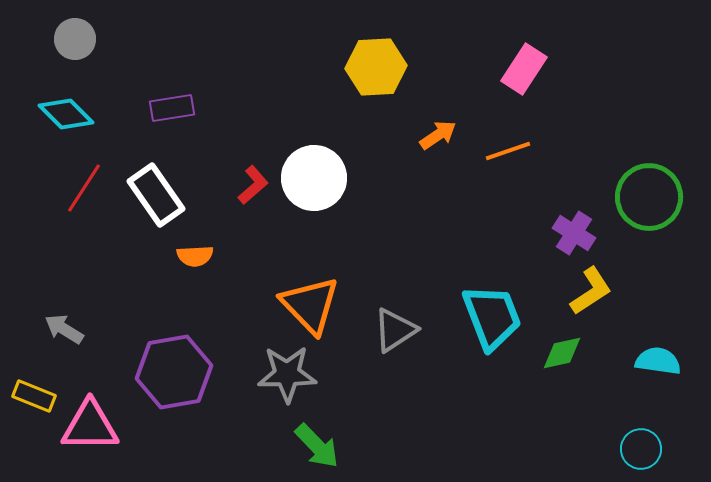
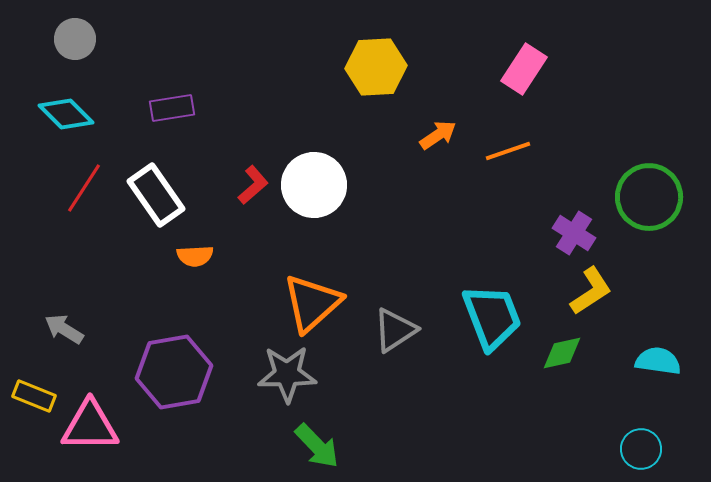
white circle: moved 7 px down
orange triangle: moved 2 px right, 2 px up; rotated 32 degrees clockwise
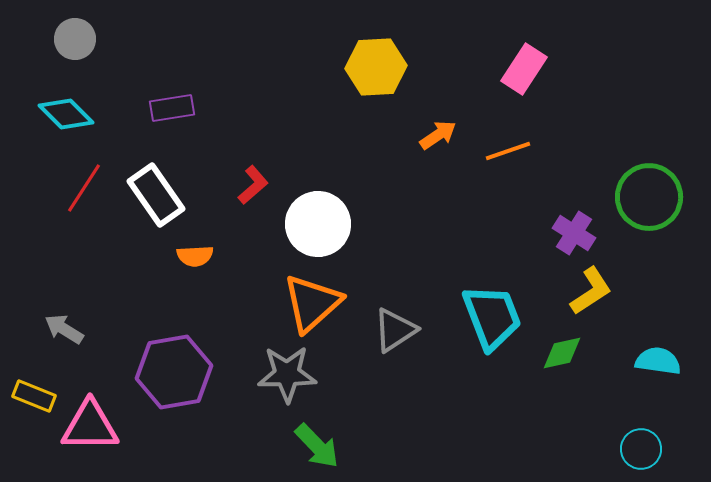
white circle: moved 4 px right, 39 px down
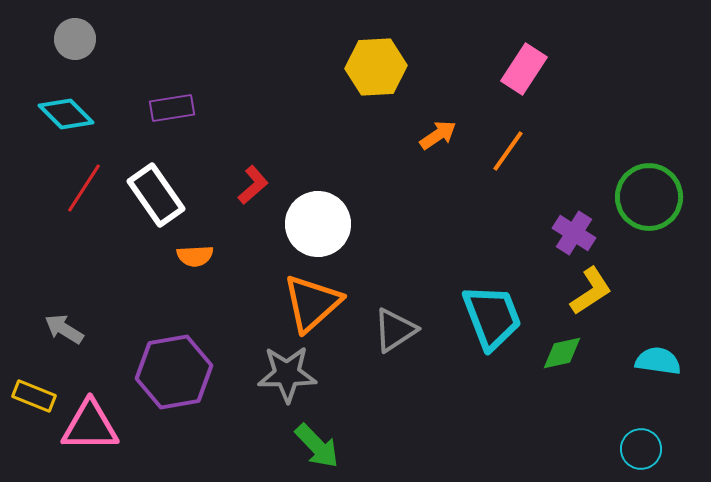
orange line: rotated 36 degrees counterclockwise
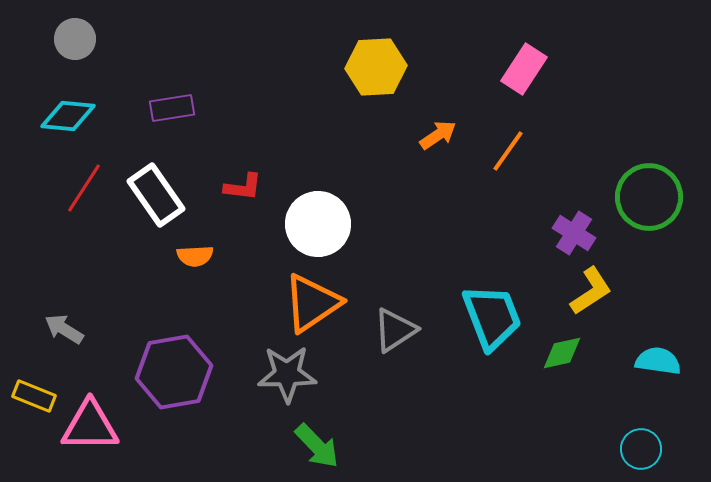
cyan diamond: moved 2 px right, 2 px down; rotated 40 degrees counterclockwise
red L-shape: moved 10 px left, 2 px down; rotated 48 degrees clockwise
orange triangle: rotated 8 degrees clockwise
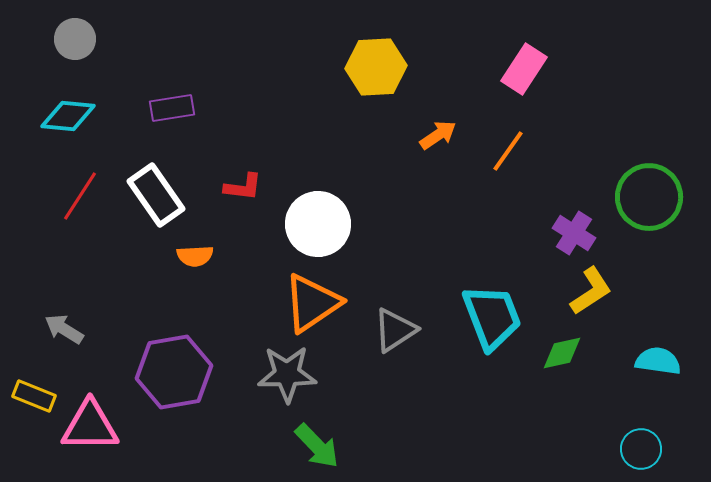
red line: moved 4 px left, 8 px down
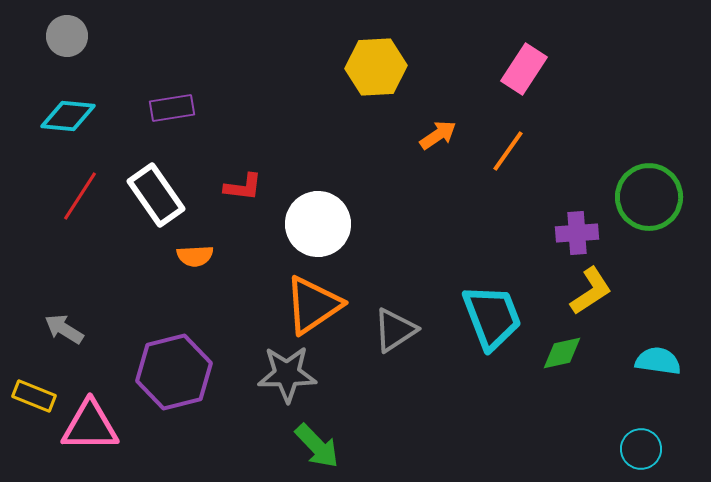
gray circle: moved 8 px left, 3 px up
purple cross: moved 3 px right; rotated 36 degrees counterclockwise
orange triangle: moved 1 px right, 2 px down
purple hexagon: rotated 4 degrees counterclockwise
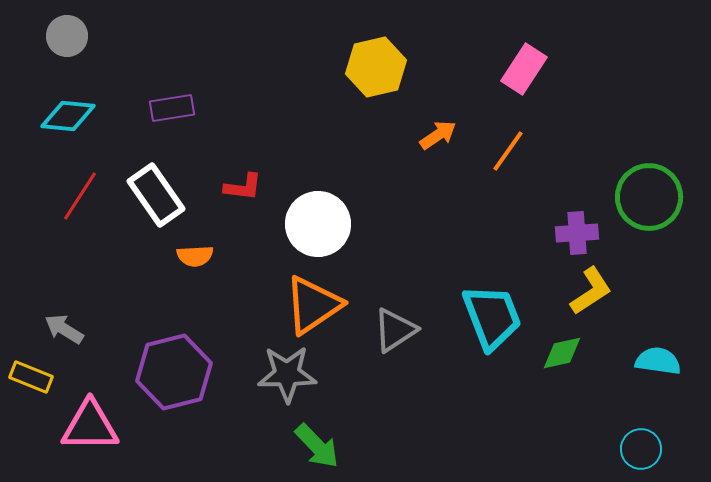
yellow hexagon: rotated 10 degrees counterclockwise
yellow rectangle: moved 3 px left, 19 px up
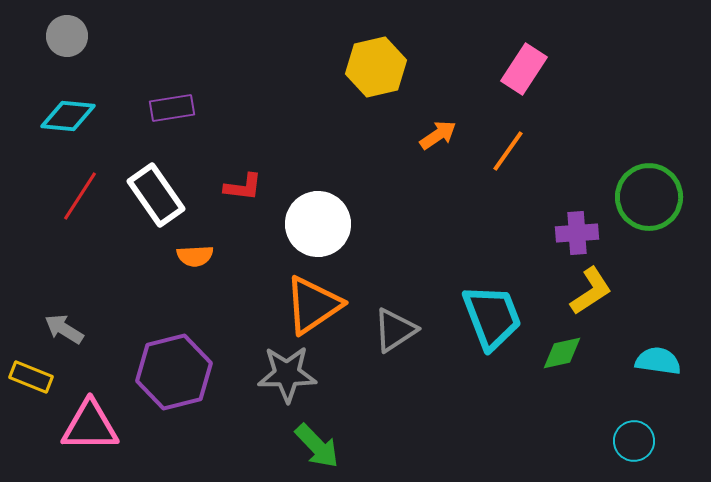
cyan circle: moved 7 px left, 8 px up
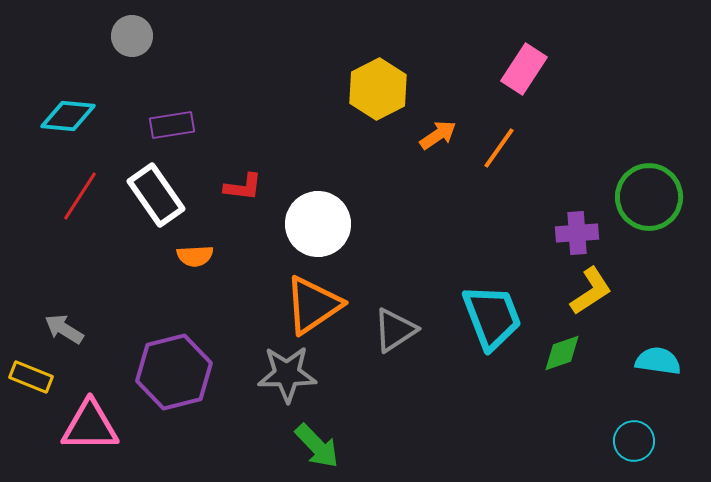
gray circle: moved 65 px right
yellow hexagon: moved 2 px right, 22 px down; rotated 14 degrees counterclockwise
purple rectangle: moved 17 px down
orange line: moved 9 px left, 3 px up
green diamond: rotated 6 degrees counterclockwise
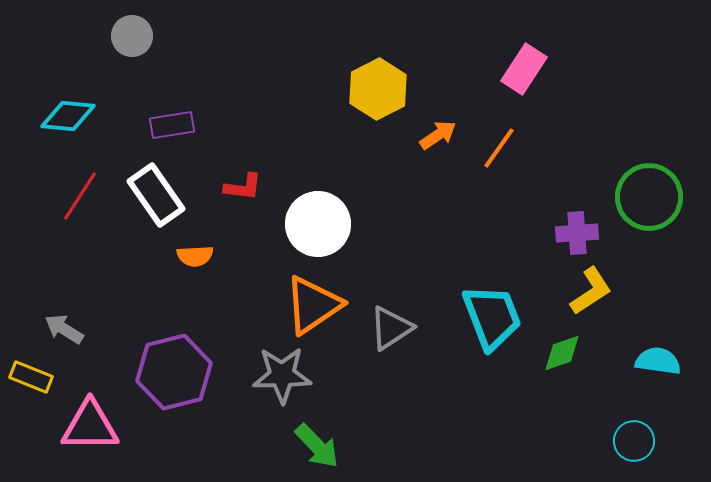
gray triangle: moved 4 px left, 2 px up
gray star: moved 5 px left, 1 px down
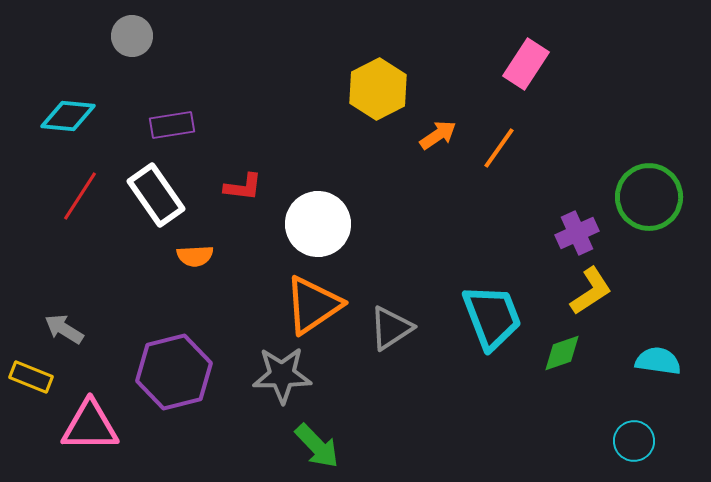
pink rectangle: moved 2 px right, 5 px up
purple cross: rotated 21 degrees counterclockwise
